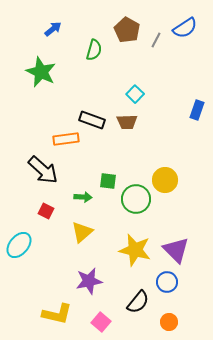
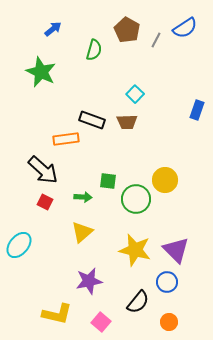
red square: moved 1 px left, 9 px up
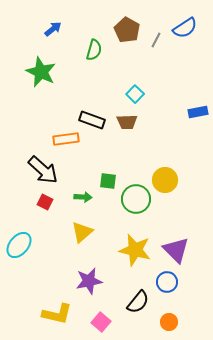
blue rectangle: moved 1 px right, 2 px down; rotated 60 degrees clockwise
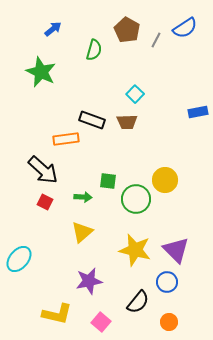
cyan ellipse: moved 14 px down
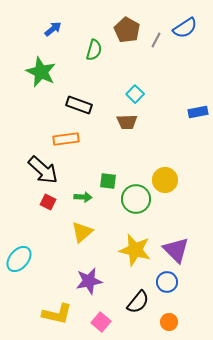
black rectangle: moved 13 px left, 15 px up
red square: moved 3 px right
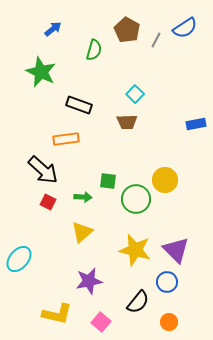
blue rectangle: moved 2 px left, 12 px down
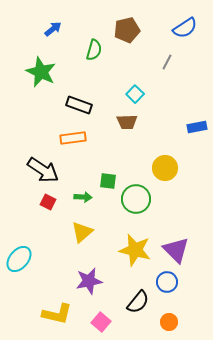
brown pentagon: rotated 30 degrees clockwise
gray line: moved 11 px right, 22 px down
blue rectangle: moved 1 px right, 3 px down
orange rectangle: moved 7 px right, 1 px up
black arrow: rotated 8 degrees counterclockwise
yellow circle: moved 12 px up
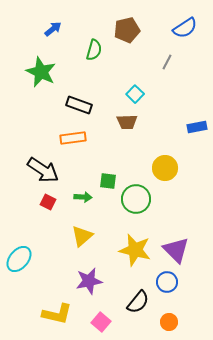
yellow triangle: moved 4 px down
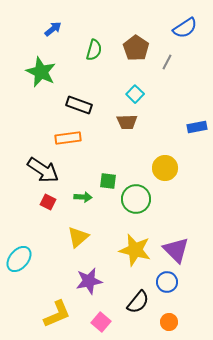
brown pentagon: moved 9 px right, 18 px down; rotated 25 degrees counterclockwise
orange rectangle: moved 5 px left
yellow triangle: moved 4 px left, 1 px down
yellow L-shape: rotated 36 degrees counterclockwise
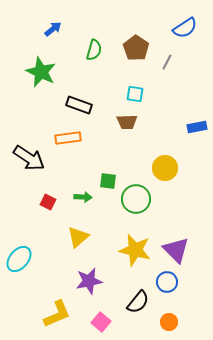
cyan square: rotated 36 degrees counterclockwise
black arrow: moved 14 px left, 12 px up
